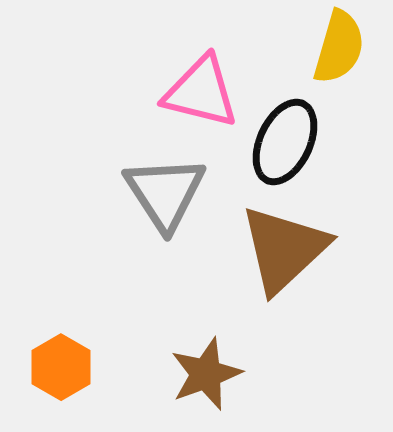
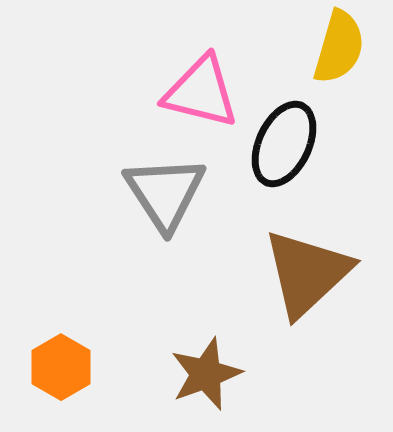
black ellipse: moved 1 px left, 2 px down
brown triangle: moved 23 px right, 24 px down
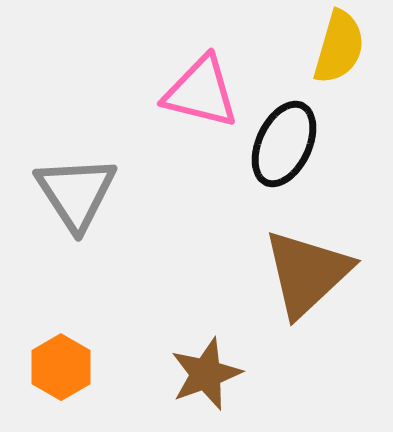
gray triangle: moved 89 px left
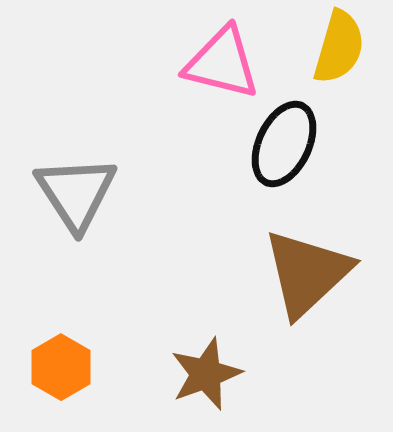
pink triangle: moved 21 px right, 29 px up
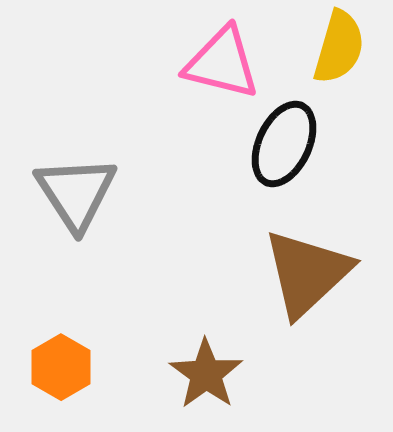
brown star: rotated 16 degrees counterclockwise
